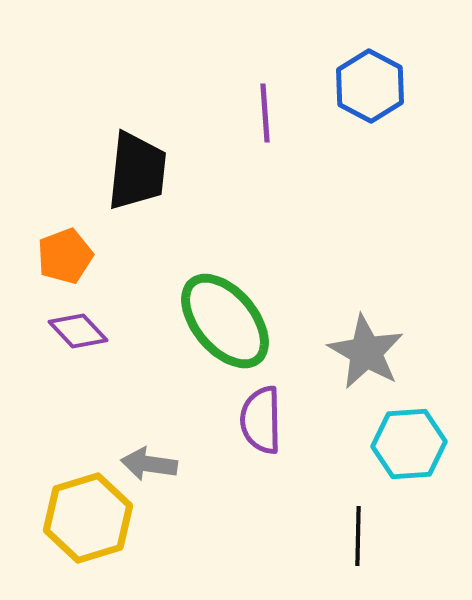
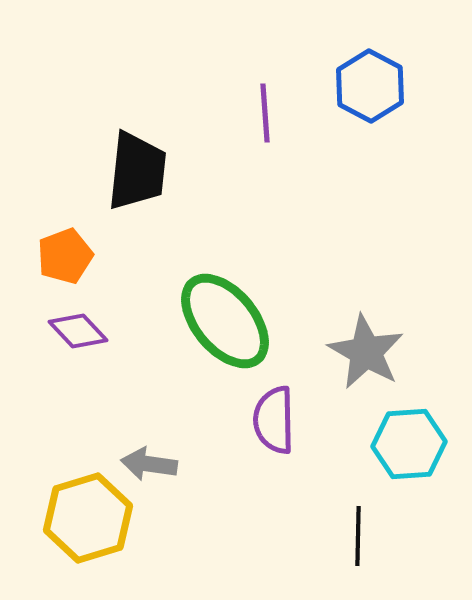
purple semicircle: moved 13 px right
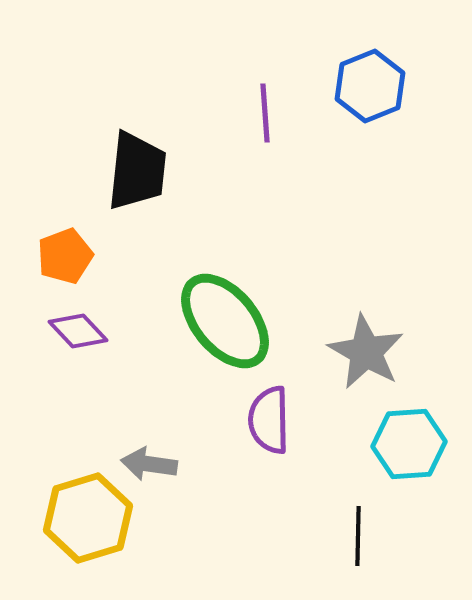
blue hexagon: rotated 10 degrees clockwise
purple semicircle: moved 5 px left
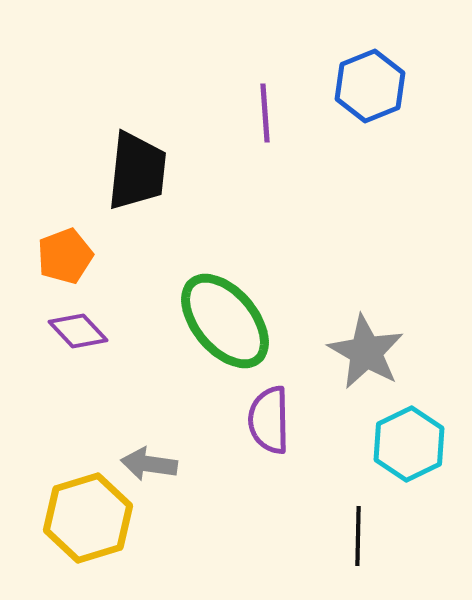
cyan hexagon: rotated 22 degrees counterclockwise
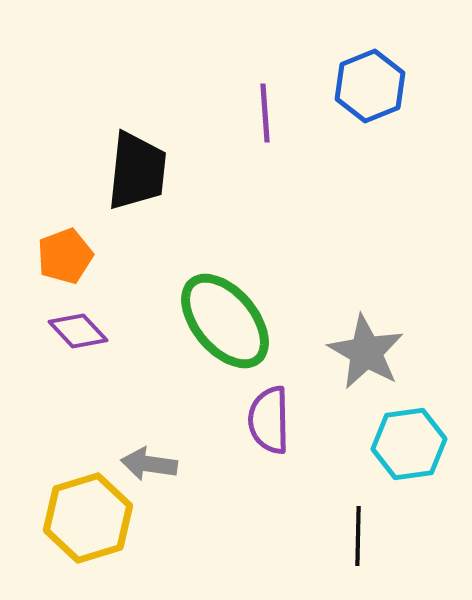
cyan hexagon: rotated 18 degrees clockwise
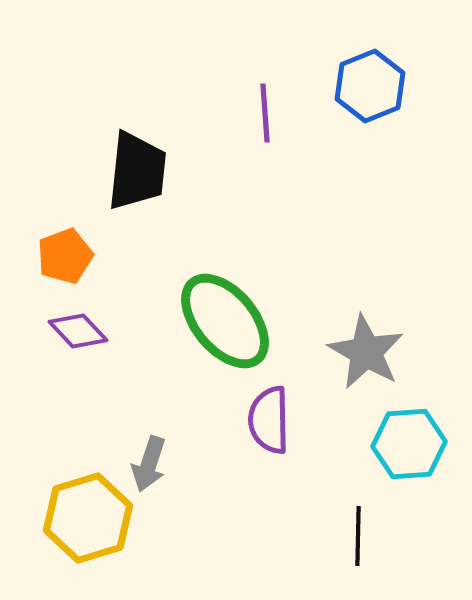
cyan hexagon: rotated 4 degrees clockwise
gray arrow: rotated 80 degrees counterclockwise
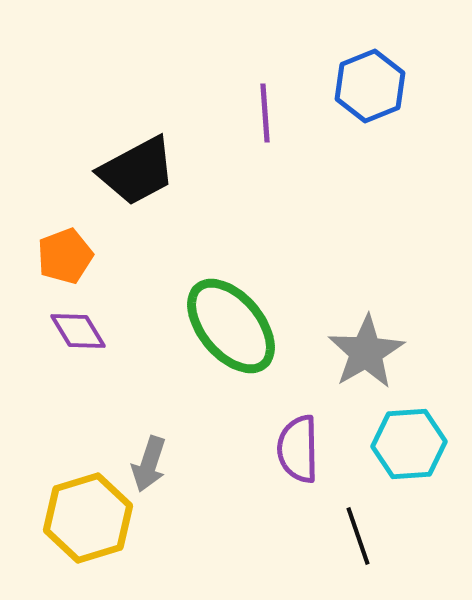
black trapezoid: rotated 56 degrees clockwise
green ellipse: moved 6 px right, 5 px down
purple diamond: rotated 12 degrees clockwise
gray star: rotated 12 degrees clockwise
purple semicircle: moved 29 px right, 29 px down
black line: rotated 20 degrees counterclockwise
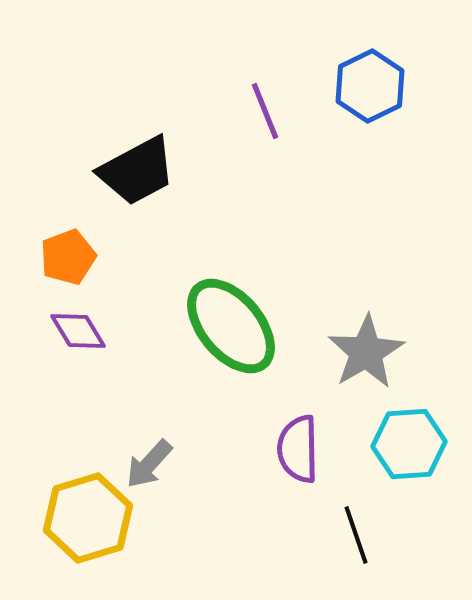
blue hexagon: rotated 4 degrees counterclockwise
purple line: moved 2 px up; rotated 18 degrees counterclockwise
orange pentagon: moved 3 px right, 1 px down
gray arrow: rotated 24 degrees clockwise
black line: moved 2 px left, 1 px up
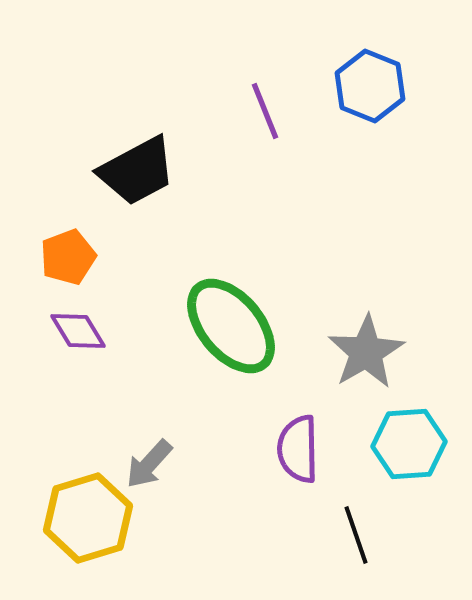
blue hexagon: rotated 12 degrees counterclockwise
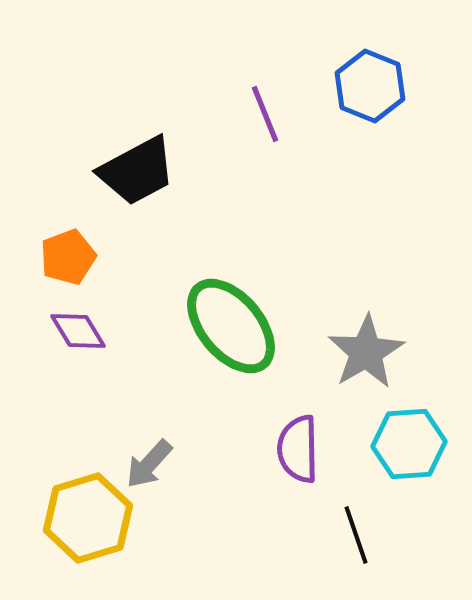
purple line: moved 3 px down
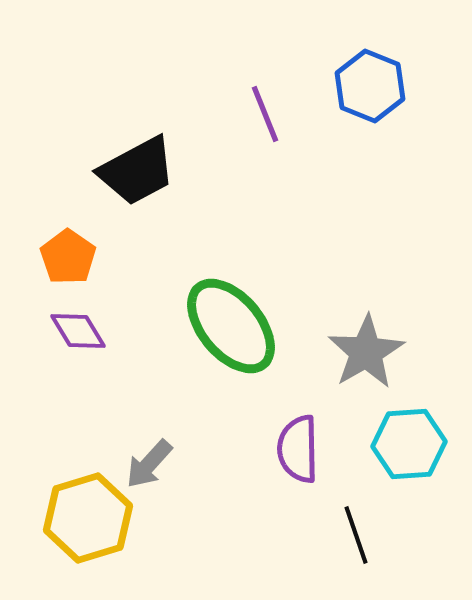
orange pentagon: rotated 16 degrees counterclockwise
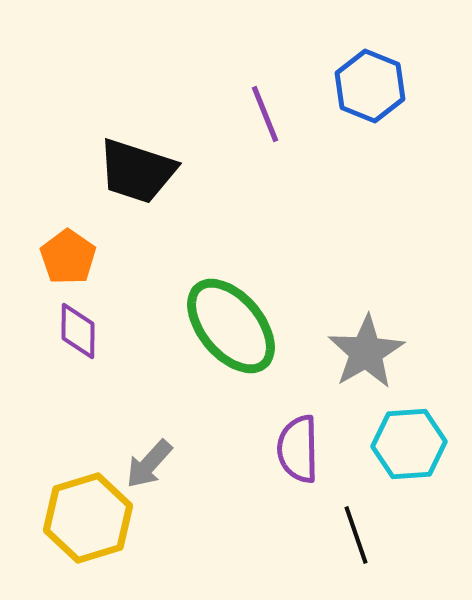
black trapezoid: rotated 46 degrees clockwise
purple diamond: rotated 32 degrees clockwise
